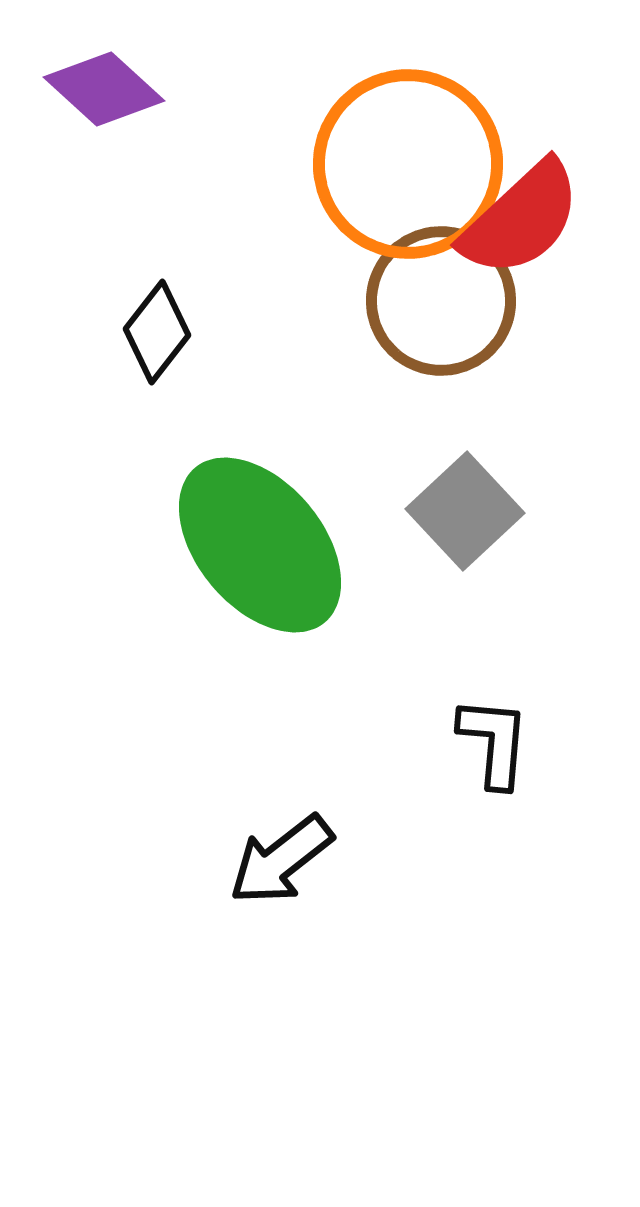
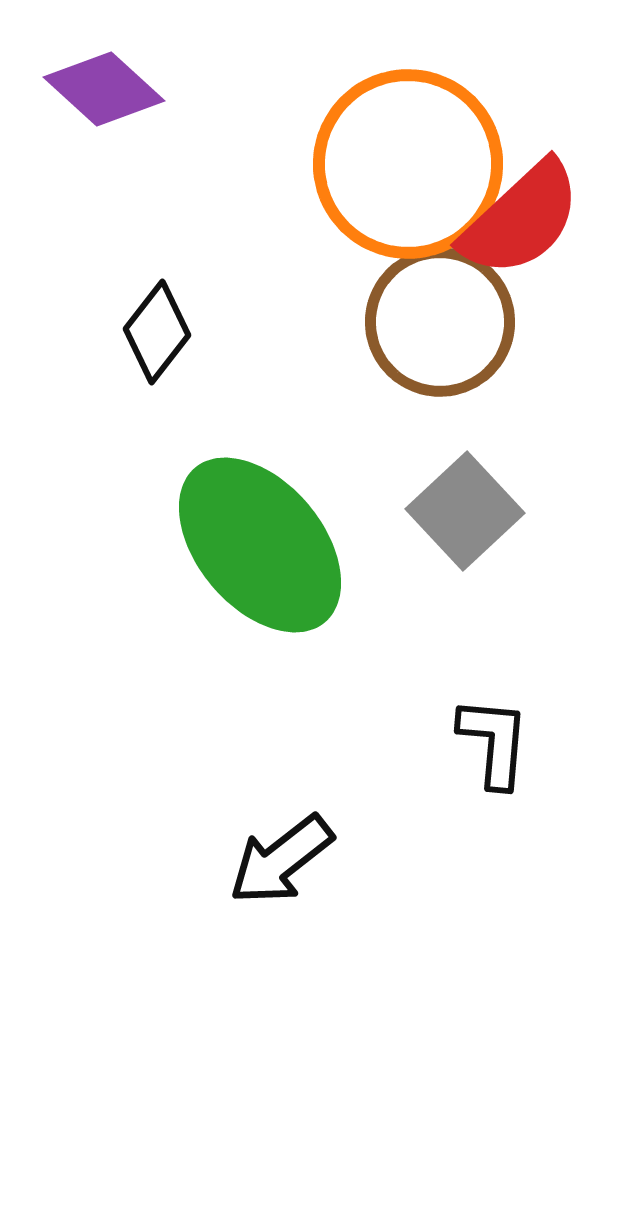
brown circle: moved 1 px left, 21 px down
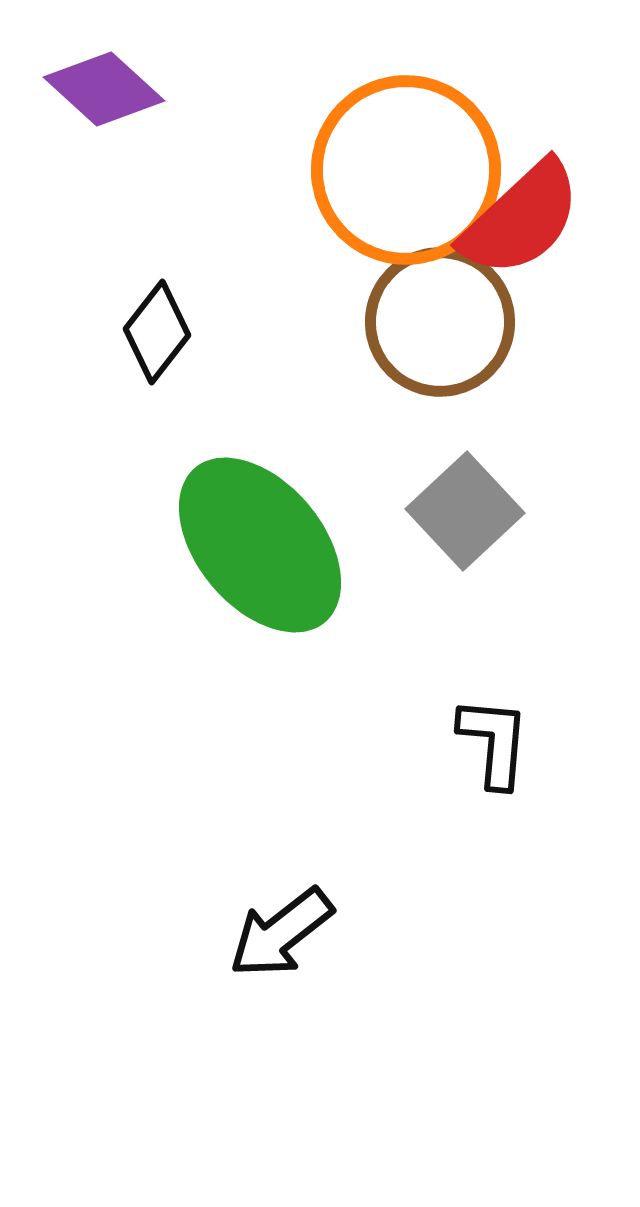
orange circle: moved 2 px left, 6 px down
black arrow: moved 73 px down
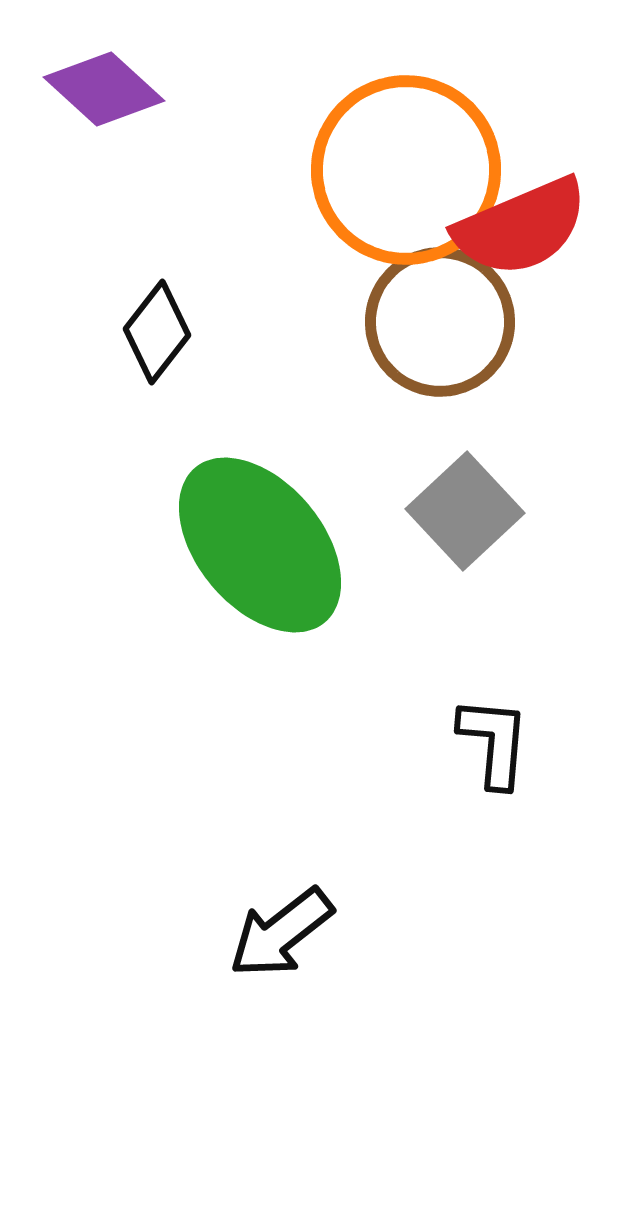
red semicircle: moved 8 px down; rotated 20 degrees clockwise
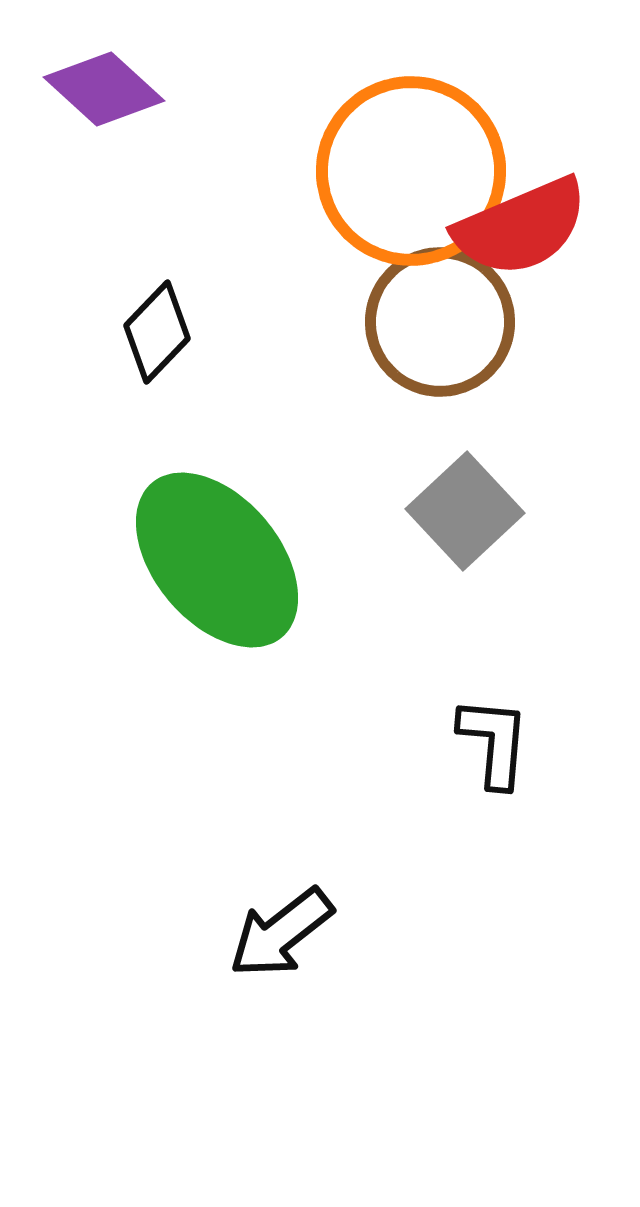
orange circle: moved 5 px right, 1 px down
black diamond: rotated 6 degrees clockwise
green ellipse: moved 43 px left, 15 px down
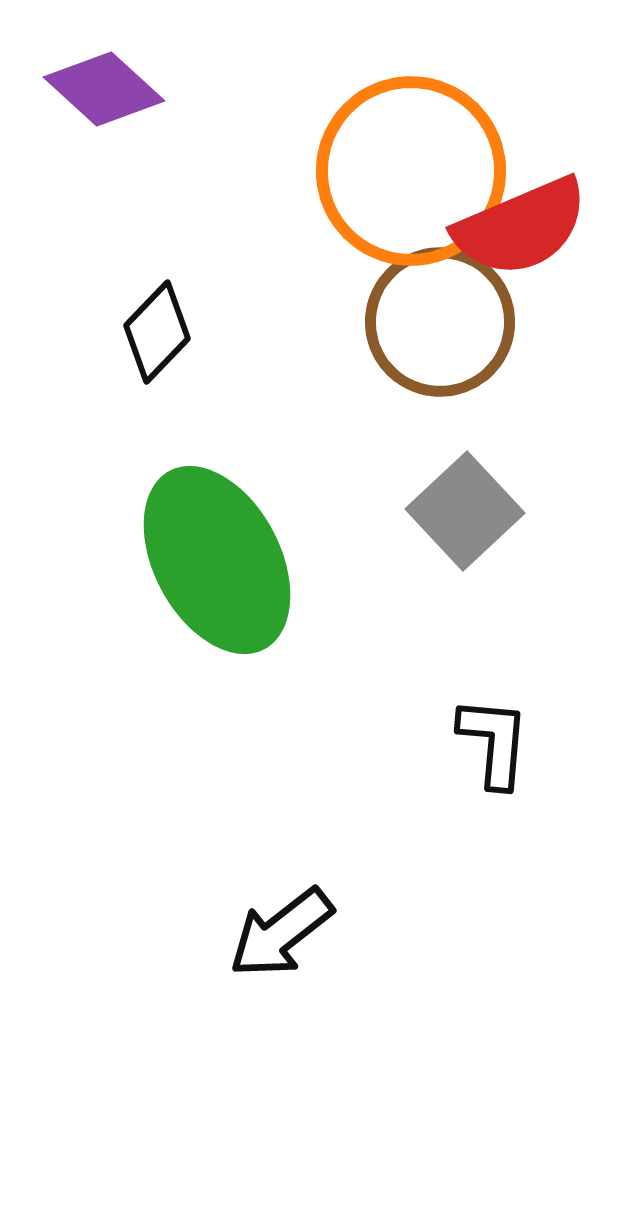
green ellipse: rotated 12 degrees clockwise
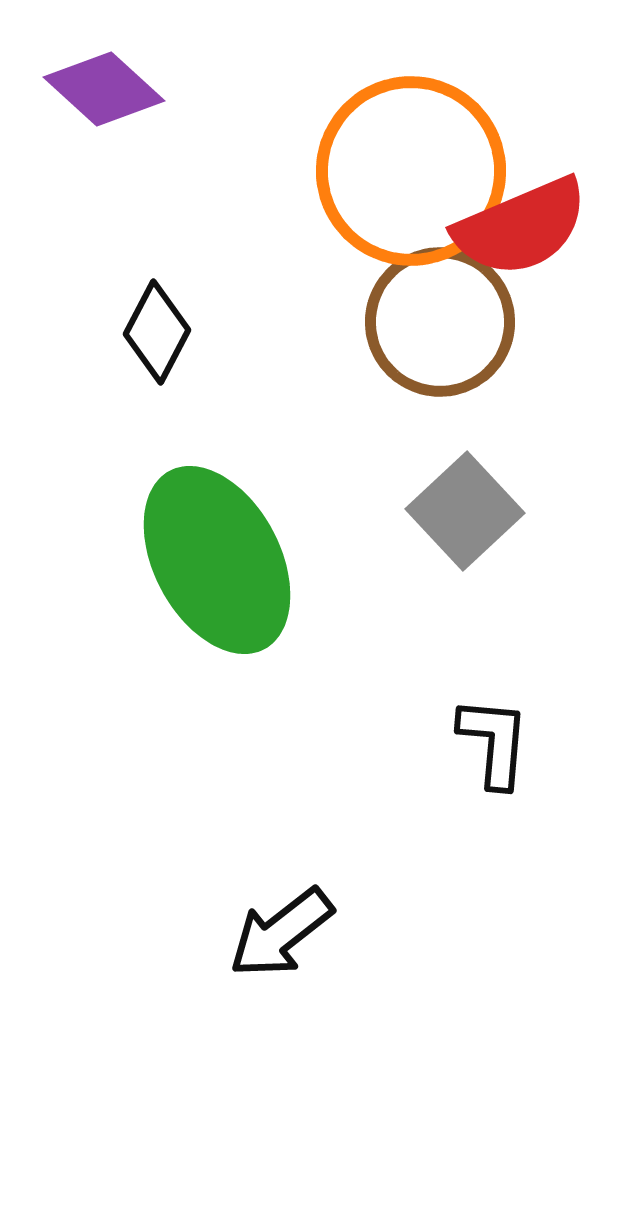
black diamond: rotated 16 degrees counterclockwise
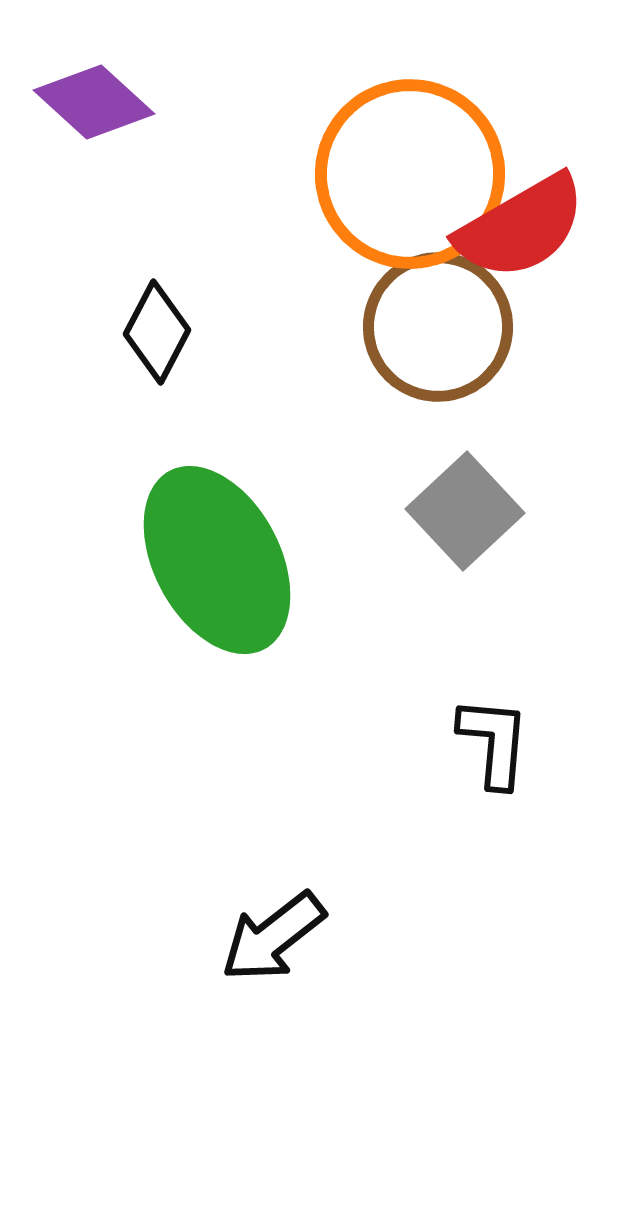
purple diamond: moved 10 px left, 13 px down
orange circle: moved 1 px left, 3 px down
red semicircle: rotated 7 degrees counterclockwise
brown circle: moved 2 px left, 5 px down
black arrow: moved 8 px left, 4 px down
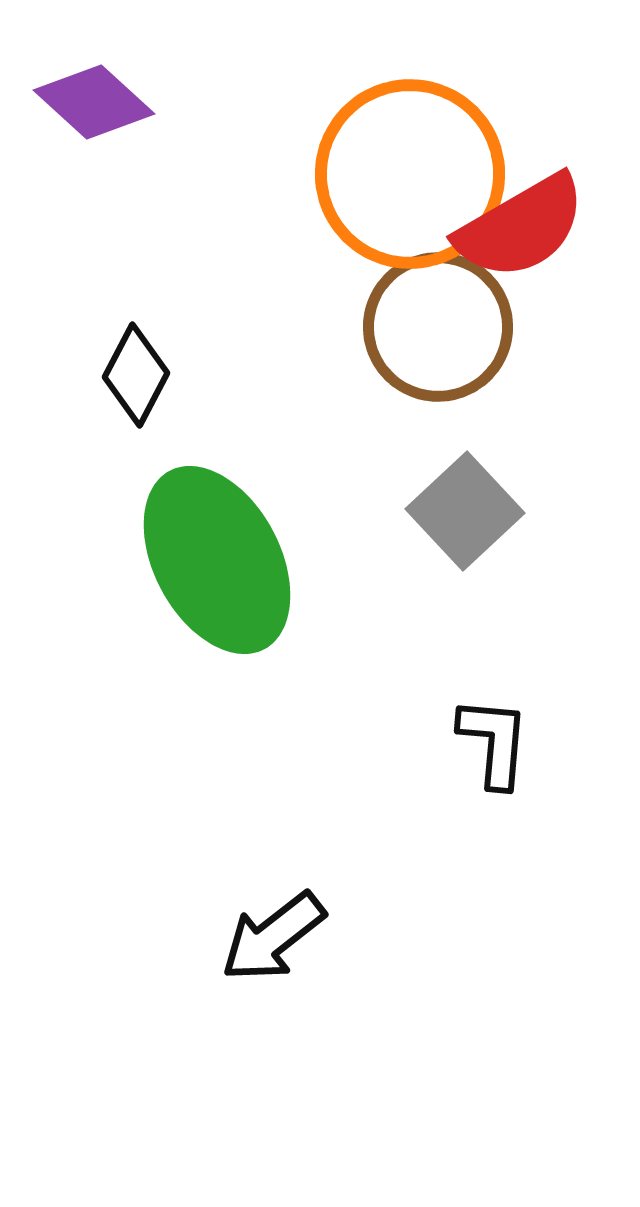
black diamond: moved 21 px left, 43 px down
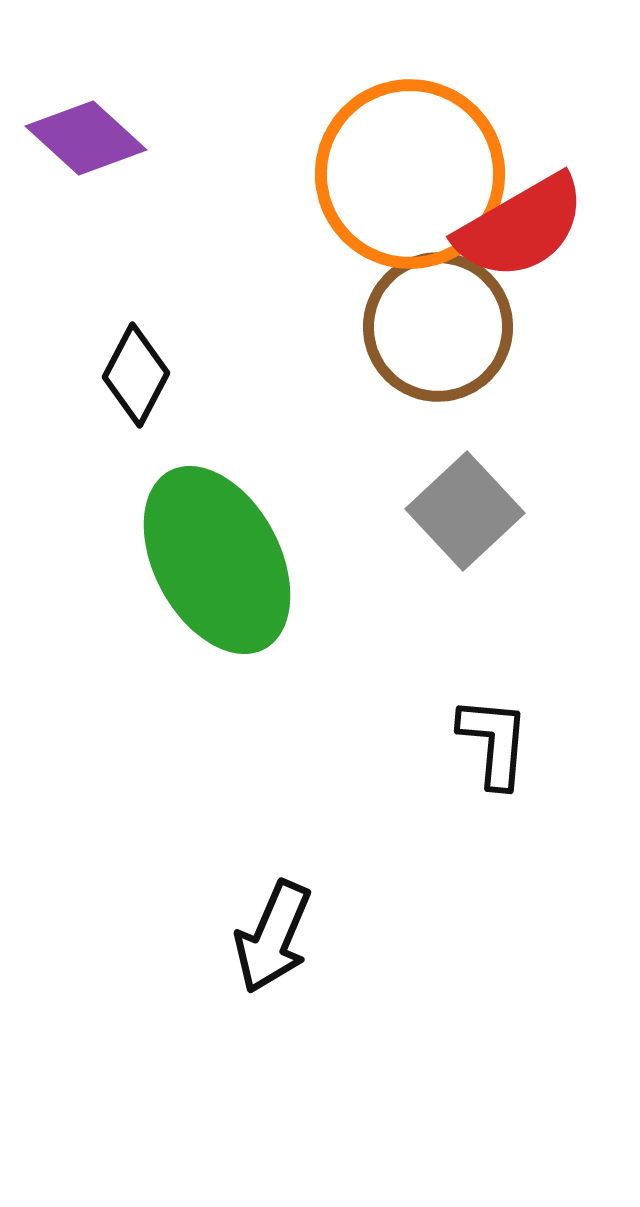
purple diamond: moved 8 px left, 36 px down
black arrow: rotated 29 degrees counterclockwise
